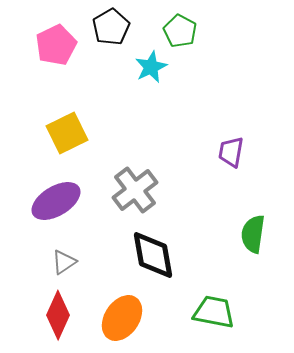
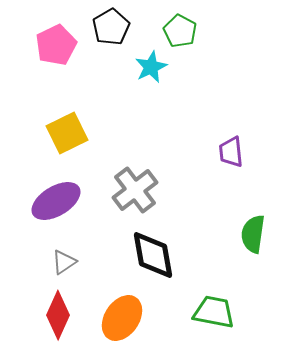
purple trapezoid: rotated 16 degrees counterclockwise
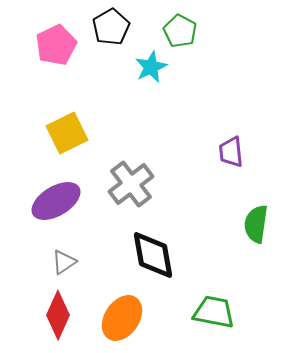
gray cross: moved 4 px left, 6 px up
green semicircle: moved 3 px right, 10 px up
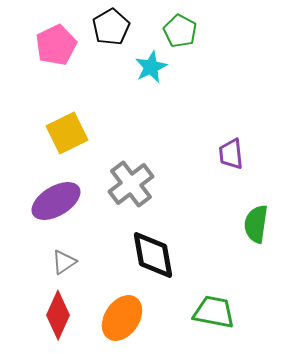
purple trapezoid: moved 2 px down
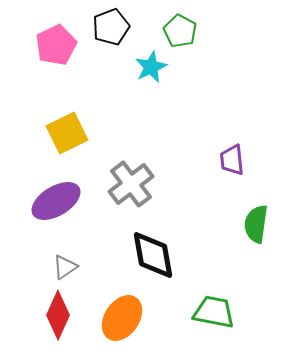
black pentagon: rotated 9 degrees clockwise
purple trapezoid: moved 1 px right, 6 px down
gray triangle: moved 1 px right, 5 px down
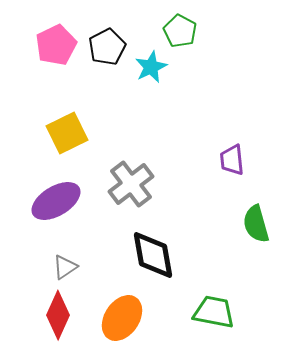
black pentagon: moved 4 px left, 20 px down; rotated 6 degrees counterclockwise
green semicircle: rotated 24 degrees counterclockwise
